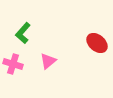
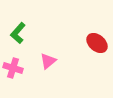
green L-shape: moved 5 px left
pink cross: moved 4 px down
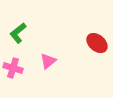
green L-shape: rotated 10 degrees clockwise
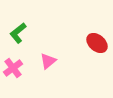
pink cross: rotated 36 degrees clockwise
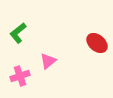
pink cross: moved 7 px right, 8 px down; rotated 18 degrees clockwise
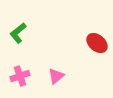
pink triangle: moved 8 px right, 15 px down
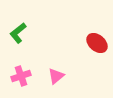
pink cross: moved 1 px right
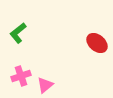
pink triangle: moved 11 px left, 9 px down
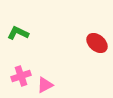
green L-shape: rotated 65 degrees clockwise
pink triangle: rotated 12 degrees clockwise
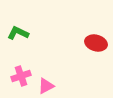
red ellipse: moved 1 px left; rotated 25 degrees counterclockwise
pink triangle: moved 1 px right, 1 px down
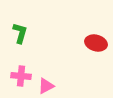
green L-shape: moved 2 px right; rotated 80 degrees clockwise
pink cross: rotated 24 degrees clockwise
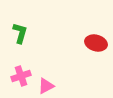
pink cross: rotated 24 degrees counterclockwise
